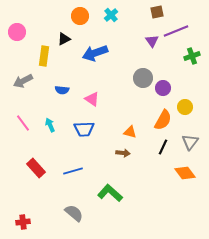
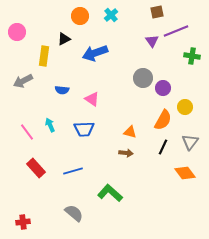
green cross: rotated 28 degrees clockwise
pink line: moved 4 px right, 9 px down
brown arrow: moved 3 px right
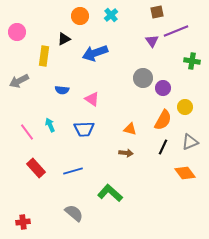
green cross: moved 5 px down
gray arrow: moved 4 px left
orange triangle: moved 3 px up
gray triangle: rotated 30 degrees clockwise
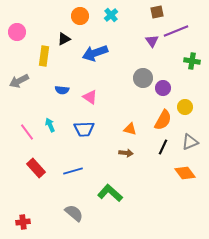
pink triangle: moved 2 px left, 2 px up
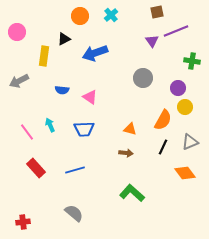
purple circle: moved 15 px right
blue line: moved 2 px right, 1 px up
green L-shape: moved 22 px right
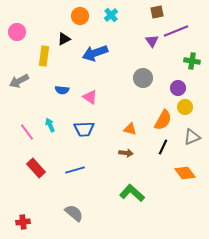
gray triangle: moved 2 px right, 5 px up
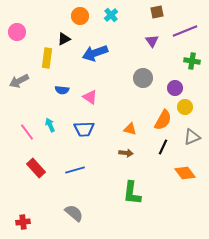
purple line: moved 9 px right
yellow rectangle: moved 3 px right, 2 px down
purple circle: moved 3 px left
green L-shape: rotated 125 degrees counterclockwise
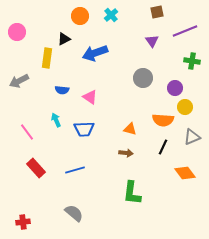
orange semicircle: rotated 65 degrees clockwise
cyan arrow: moved 6 px right, 5 px up
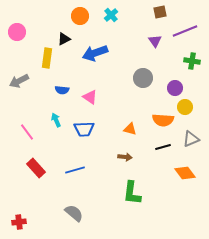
brown square: moved 3 px right
purple triangle: moved 3 px right
gray triangle: moved 1 px left, 2 px down
black line: rotated 49 degrees clockwise
brown arrow: moved 1 px left, 4 px down
red cross: moved 4 px left
